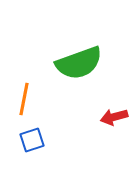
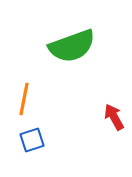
green semicircle: moved 7 px left, 17 px up
red arrow: rotated 76 degrees clockwise
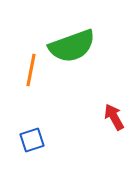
orange line: moved 7 px right, 29 px up
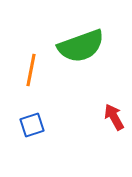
green semicircle: moved 9 px right
blue square: moved 15 px up
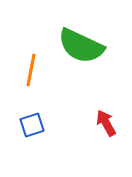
green semicircle: rotated 45 degrees clockwise
red arrow: moved 8 px left, 6 px down
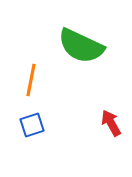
orange line: moved 10 px down
red arrow: moved 5 px right
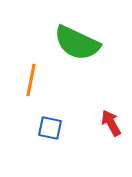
green semicircle: moved 4 px left, 3 px up
blue square: moved 18 px right, 3 px down; rotated 30 degrees clockwise
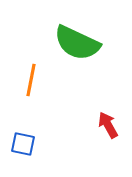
red arrow: moved 3 px left, 2 px down
blue square: moved 27 px left, 16 px down
